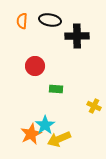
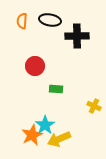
orange star: moved 1 px right, 1 px down
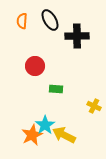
black ellipse: rotated 50 degrees clockwise
yellow arrow: moved 5 px right, 4 px up; rotated 50 degrees clockwise
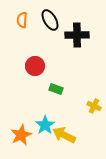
orange semicircle: moved 1 px up
black cross: moved 1 px up
green rectangle: rotated 16 degrees clockwise
orange star: moved 11 px left
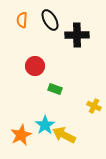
green rectangle: moved 1 px left
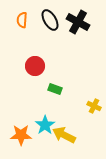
black cross: moved 1 px right, 13 px up; rotated 30 degrees clockwise
orange star: rotated 25 degrees clockwise
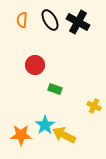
red circle: moved 1 px up
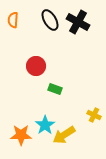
orange semicircle: moved 9 px left
red circle: moved 1 px right, 1 px down
yellow cross: moved 9 px down
yellow arrow: rotated 60 degrees counterclockwise
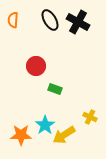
yellow cross: moved 4 px left, 2 px down
